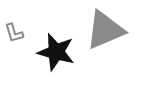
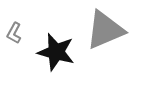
gray L-shape: rotated 45 degrees clockwise
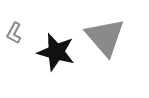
gray triangle: moved 7 px down; rotated 48 degrees counterclockwise
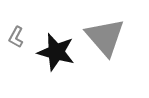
gray L-shape: moved 2 px right, 4 px down
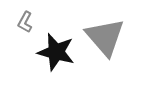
gray L-shape: moved 9 px right, 15 px up
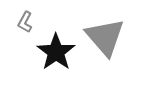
black star: rotated 21 degrees clockwise
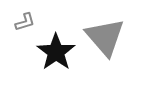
gray L-shape: rotated 135 degrees counterclockwise
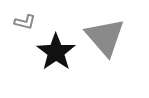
gray L-shape: rotated 30 degrees clockwise
